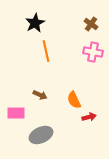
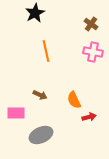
black star: moved 10 px up
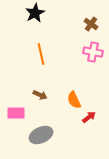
orange line: moved 5 px left, 3 px down
red arrow: rotated 24 degrees counterclockwise
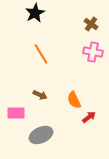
orange line: rotated 20 degrees counterclockwise
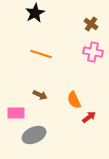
orange line: rotated 40 degrees counterclockwise
gray ellipse: moved 7 px left
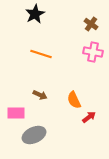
black star: moved 1 px down
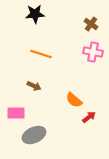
black star: rotated 24 degrees clockwise
brown arrow: moved 6 px left, 9 px up
orange semicircle: rotated 24 degrees counterclockwise
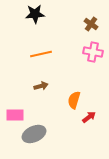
orange line: rotated 30 degrees counterclockwise
brown arrow: moved 7 px right; rotated 40 degrees counterclockwise
orange semicircle: rotated 66 degrees clockwise
pink rectangle: moved 1 px left, 2 px down
gray ellipse: moved 1 px up
